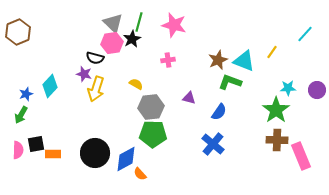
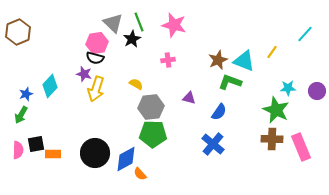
green line: rotated 36 degrees counterclockwise
pink hexagon: moved 15 px left
purple circle: moved 1 px down
green star: rotated 12 degrees counterclockwise
brown cross: moved 5 px left, 1 px up
pink rectangle: moved 9 px up
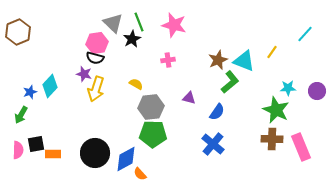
green L-shape: rotated 120 degrees clockwise
blue star: moved 4 px right, 2 px up
blue semicircle: moved 2 px left
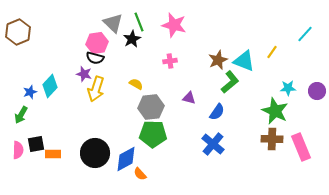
pink cross: moved 2 px right, 1 px down
green star: moved 1 px left, 1 px down
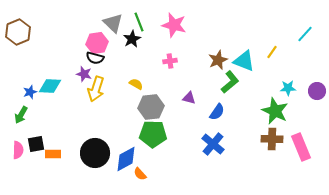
cyan diamond: rotated 50 degrees clockwise
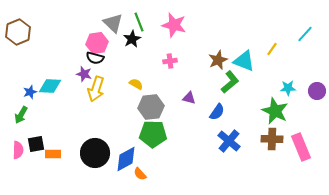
yellow line: moved 3 px up
blue cross: moved 16 px right, 3 px up
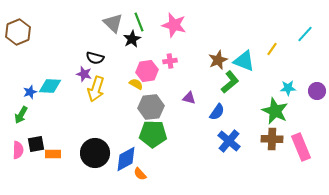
pink hexagon: moved 50 px right, 28 px down
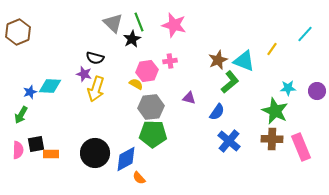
orange rectangle: moved 2 px left
orange semicircle: moved 1 px left, 4 px down
